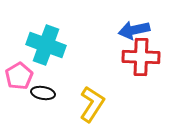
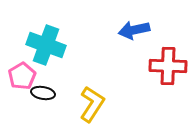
red cross: moved 27 px right, 9 px down
pink pentagon: moved 3 px right
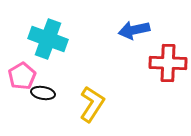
cyan cross: moved 2 px right, 6 px up
red cross: moved 3 px up
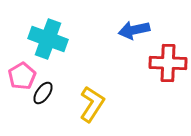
black ellipse: rotated 65 degrees counterclockwise
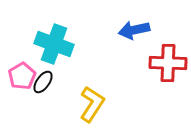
cyan cross: moved 6 px right, 5 px down
black ellipse: moved 11 px up
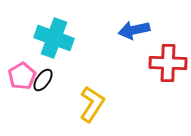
cyan cross: moved 6 px up
black ellipse: moved 2 px up
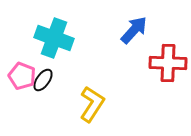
blue arrow: rotated 144 degrees clockwise
pink pentagon: rotated 20 degrees counterclockwise
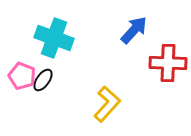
yellow L-shape: moved 15 px right; rotated 9 degrees clockwise
